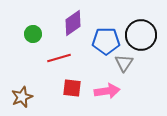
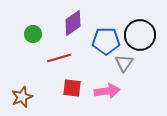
black circle: moved 1 px left
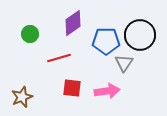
green circle: moved 3 px left
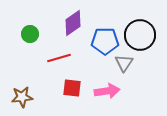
blue pentagon: moved 1 px left
brown star: rotated 15 degrees clockwise
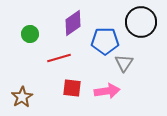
black circle: moved 1 px right, 13 px up
brown star: rotated 25 degrees counterclockwise
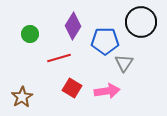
purple diamond: moved 3 px down; rotated 24 degrees counterclockwise
red square: rotated 24 degrees clockwise
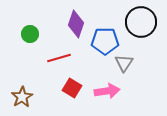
purple diamond: moved 3 px right, 2 px up; rotated 12 degrees counterclockwise
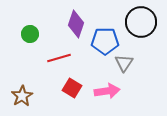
brown star: moved 1 px up
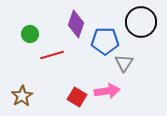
red line: moved 7 px left, 3 px up
red square: moved 5 px right, 9 px down
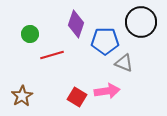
gray triangle: rotated 42 degrees counterclockwise
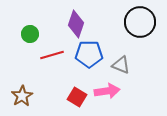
black circle: moved 1 px left
blue pentagon: moved 16 px left, 13 px down
gray triangle: moved 3 px left, 2 px down
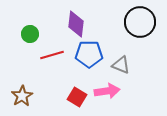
purple diamond: rotated 12 degrees counterclockwise
